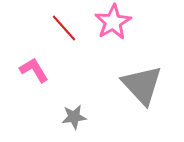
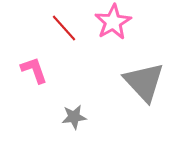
pink L-shape: rotated 12 degrees clockwise
gray triangle: moved 2 px right, 3 px up
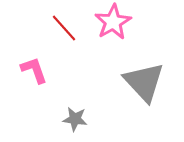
gray star: moved 1 px right, 2 px down; rotated 15 degrees clockwise
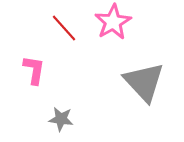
pink L-shape: rotated 28 degrees clockwise
gray star: moved 14 px left
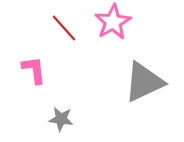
pink L-shape: rotated 16 degrees counterclockwise
gray triangle: rotated 48 degrees clockwise
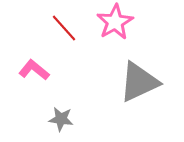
pink star: moved 2 px right
pink L-shape: rotated 44 degrees counterclockwise
gray triangle: moved 5 px left
